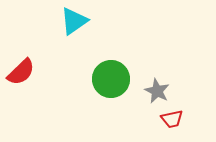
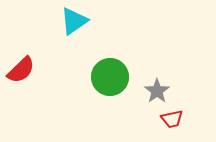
red semicircle: moved 2 px up
green circle: moved 1 px left, 2 px up
gray star: rotated 10 degrees clockwise
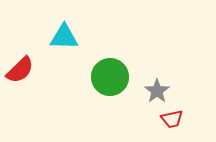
cyan triangle: moved 10 px left, 16 px down; rotated 36 degrees clockwise
red semicircle: moved 1 px left
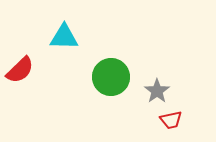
green circle: moved 1 px right
red trapezoid: moved 1 px left, 1 px down
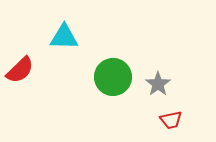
green circle: moved 2 px right
gray star: moved 1 px right, 7 px up
